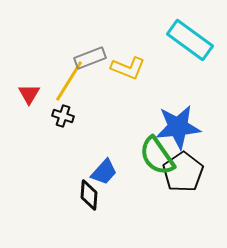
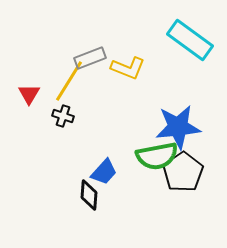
green semicircle: rotated 66 degrees counterclockwise
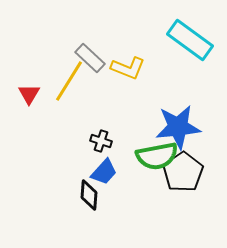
gray rectangle: rotated 64 degrees clockwise
black cross: moved 38 px right, 25 px down
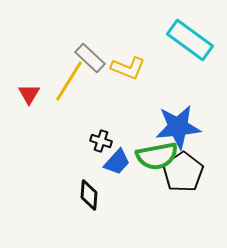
blue trapezoid: moved 13 px right, 10 px up
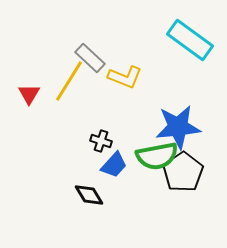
yellow L-shape: moved 3 px left, 9 px down
blue trapezoid: moved 3 px left, 3 px down
black diamond: rotated 36 degrees counterclockwise
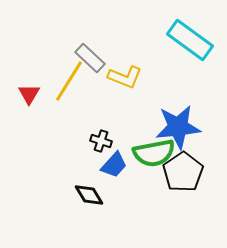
green semicircle: moved 3 px left, 3 px up
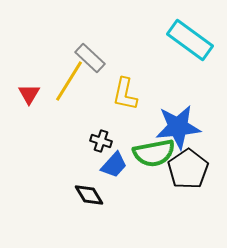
yellow L-shape: moved 17 px down; rotated 80 degrees clockwise
black pentagon: moved 5 px right, 3 px up
